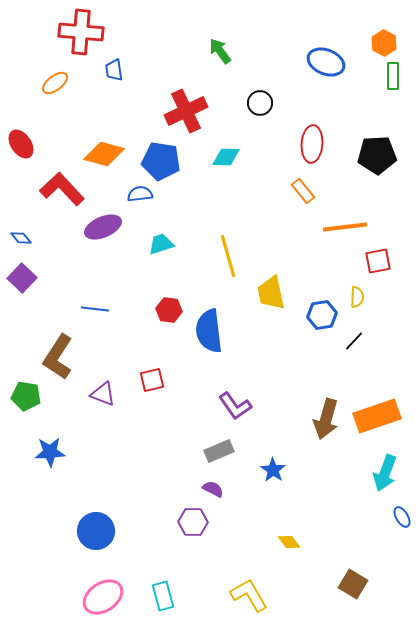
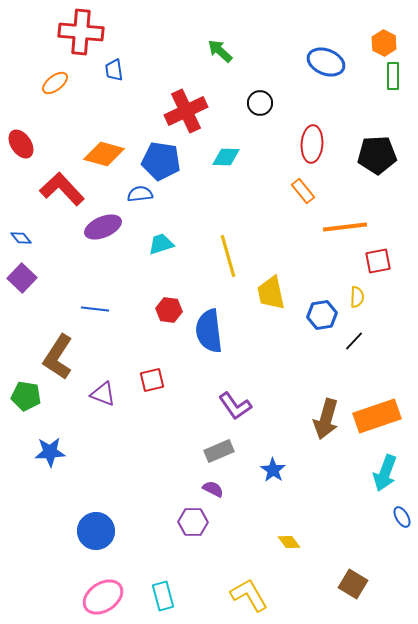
green arrow at (220, 51): rotated 12 degrees counterclockwise
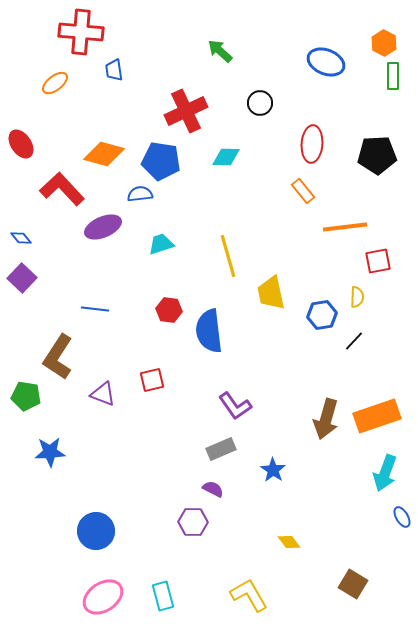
gray rectangle at (219, 451): moved 2 px right, 2 px up
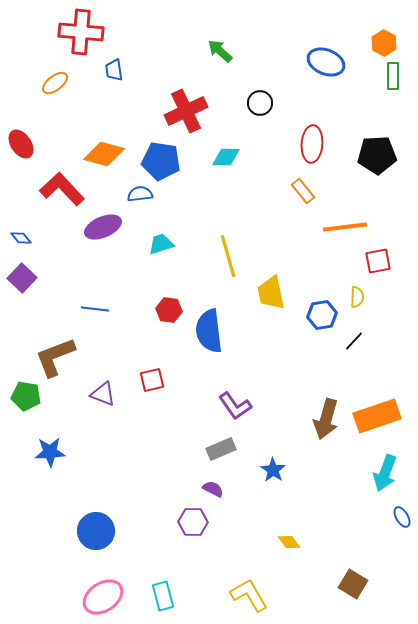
brown L-shape at (58, 357): moved 3 px left; rotated 36 degrees clockwise
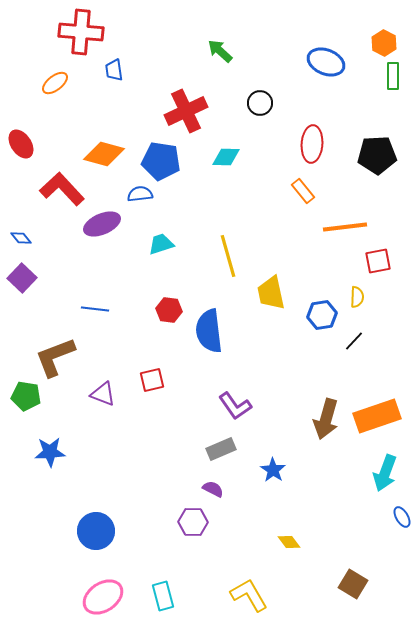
purple ellipse at (103, 227): moved 1 px left, 3 px up
